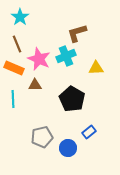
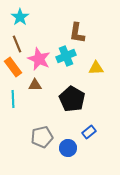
brown L-shape: rotated 65 degrees counterclockwise
orange rectangle: moved 1 px left, 1 px up; rotated 30 degrees clockwise
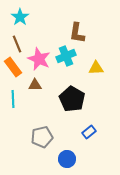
blue circle: moved 1 px left, 11 px down
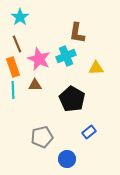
orange rectangle: rotated 18 degrees clockwise
cyan line: moved 9 px up
